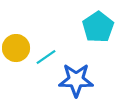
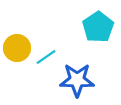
yellow circle: moved 1 px right
blue star: moved 1 px right
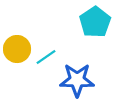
cyan pentagon: moved 3 px left, 5 px up
yellow circle: moved 1 px down
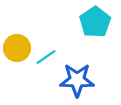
yellow circle: moved 1 px up
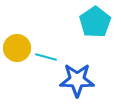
cyan line: rotated 50 degrees clockwise
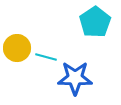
blue star: moved 2 px left, 2 px up
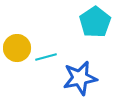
cyan line: rotated 30 degrees counterclockwise
blue star: moved 5 px right; rotated 12 degrees counterclockwise
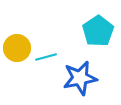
cyan pentagon: moved 3 px right, 9 px down
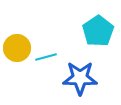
blue star: rotated 12 degrees clockwise
